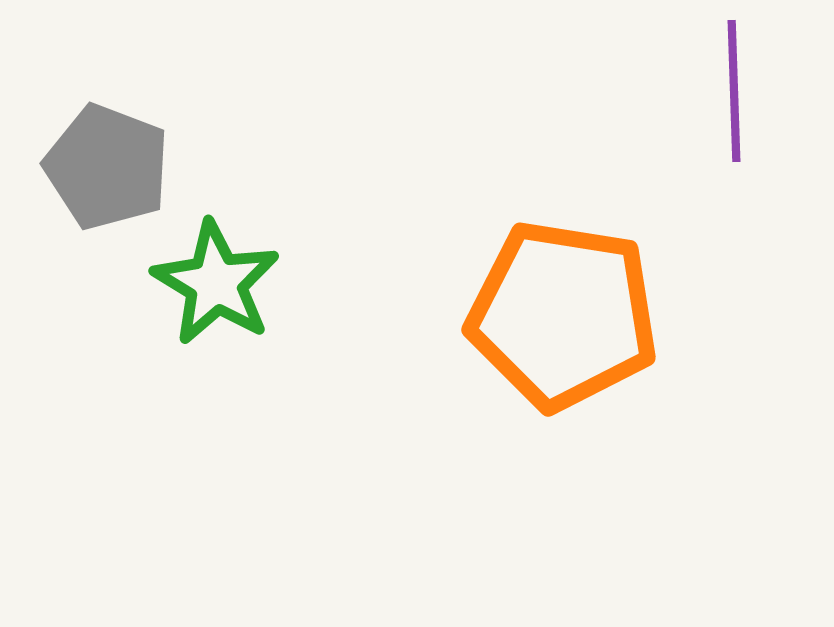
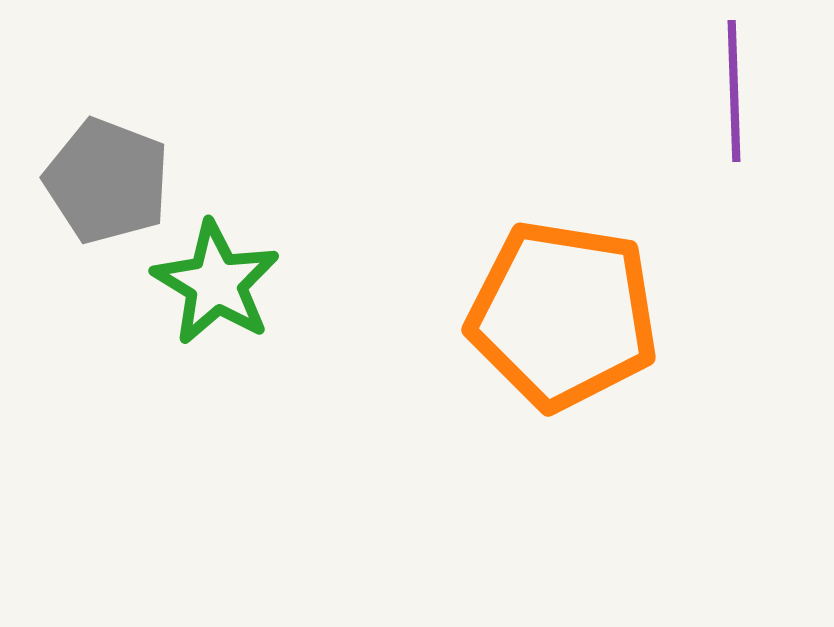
gray pentagon: moved 14 px down
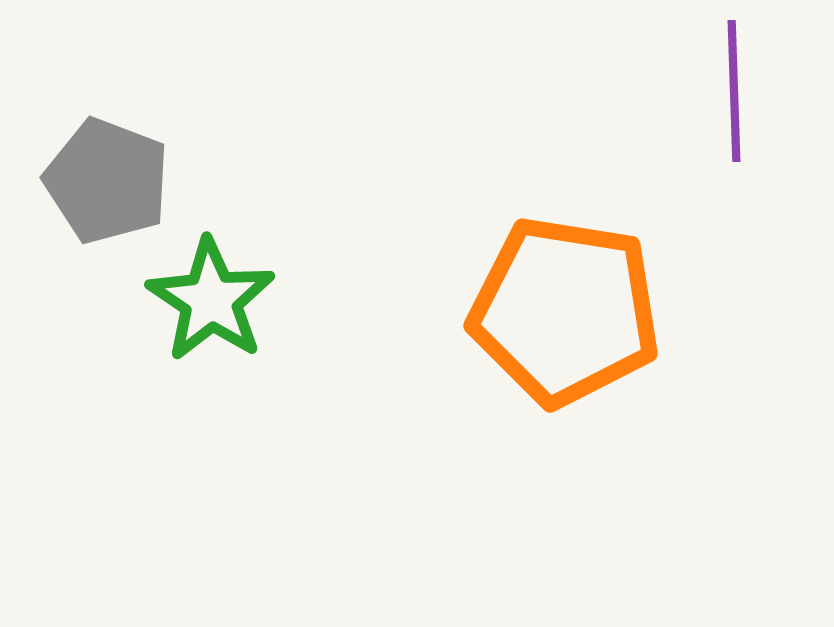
green star: moved 5 px left, 17 px down; rotated 3 degrees clockwise
orange pentagon: moved 2 px right, 4 px up
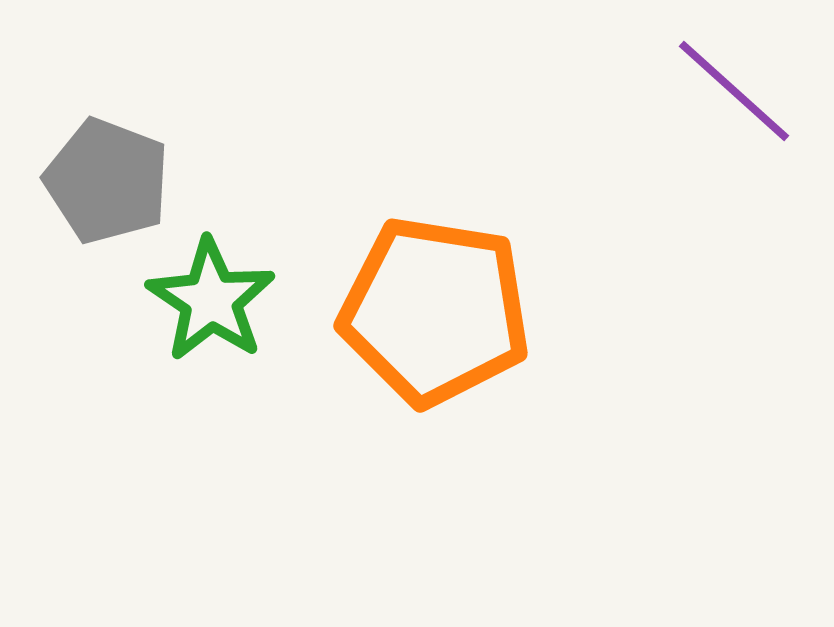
purple line: rotated 46 degrees counterclockwise
orange pentagon: moved 130 px left
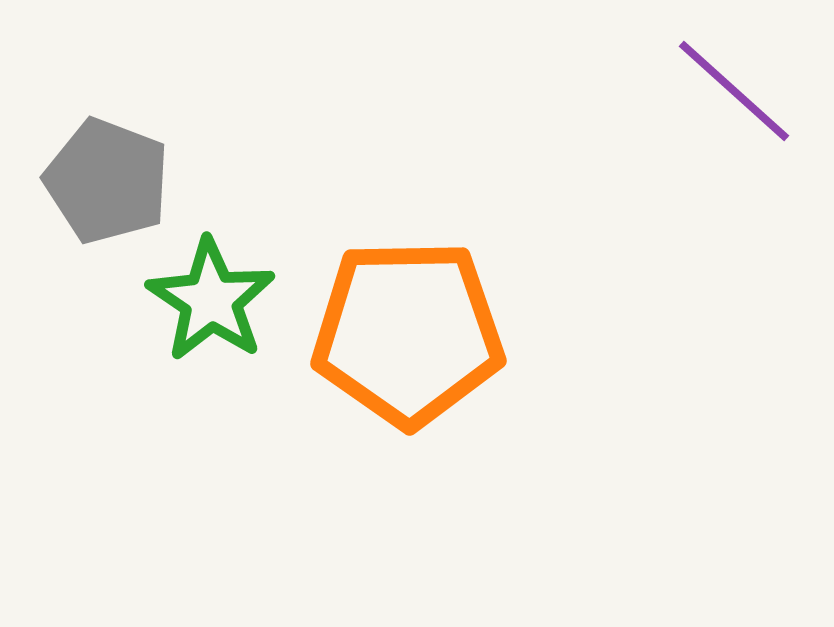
orange pentagon: moved 27 px left, 22 px down; rotated 10 degrees counterclockwise
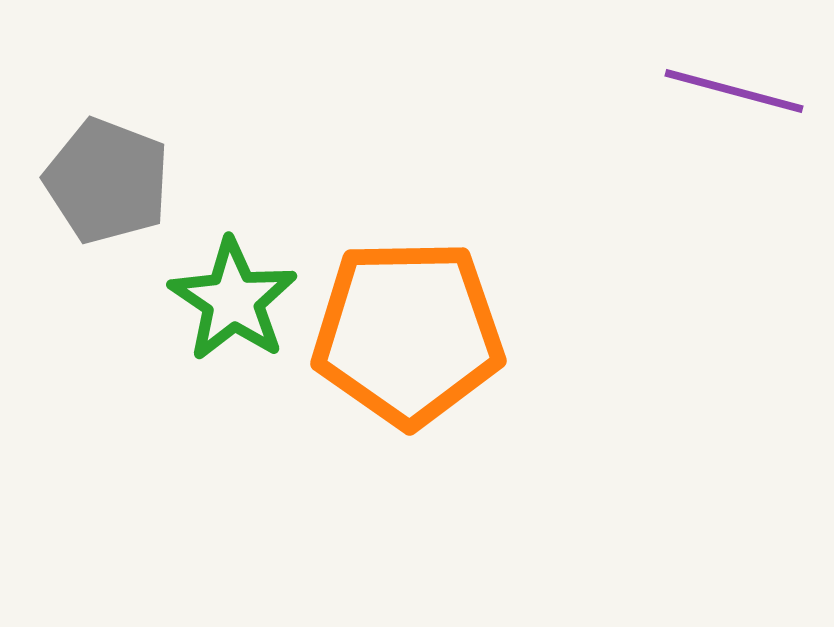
purple line: rotated 27 degrees counterclockwise
green star: moved 22 px right
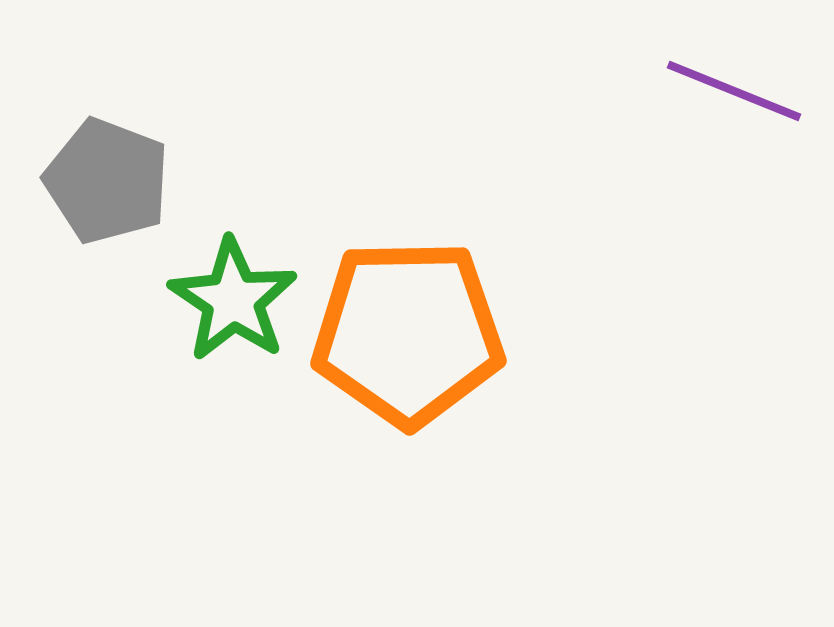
purple line: rotated 7 degrees clockwise
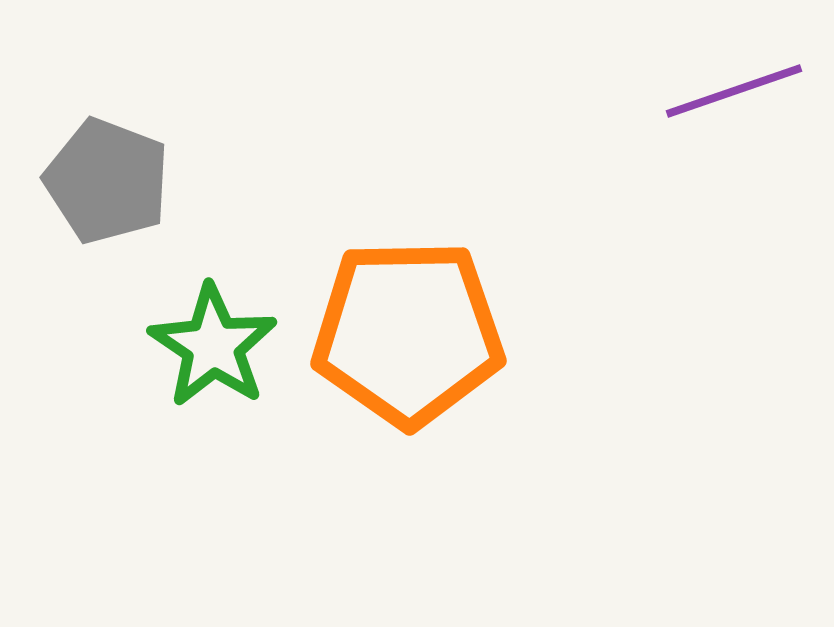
purple line: rotated 41 degrees counterclockwise
green star: moved 20 px left, 46 px down
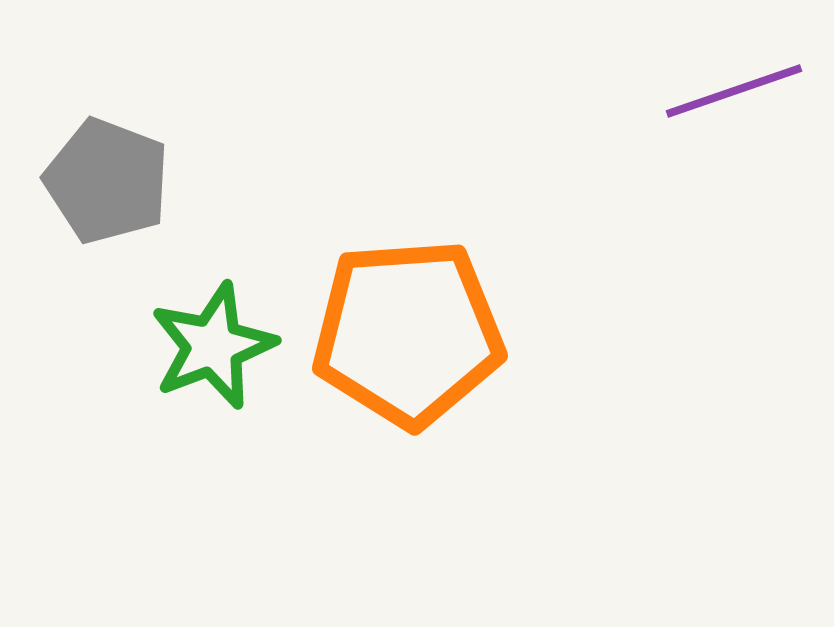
orange pentagon: rotated 3 degrees counterclockwise
green star: rotated 17 degrees clockwise
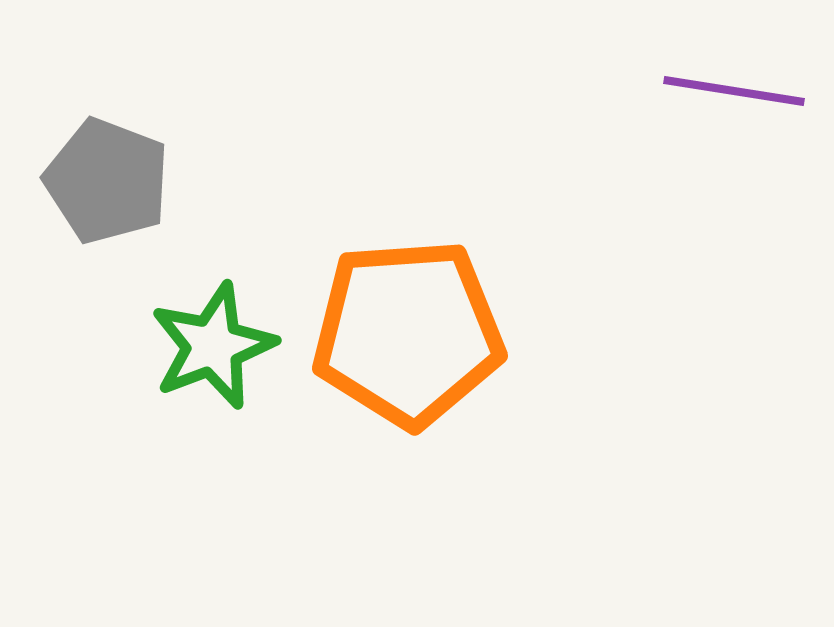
purple line: rotated 28 degrees clockwise
